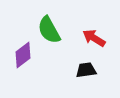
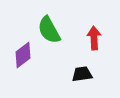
red arrow: rotated 55 degrees clockwise
black trapezoid: moved 4 px left, 4 px down
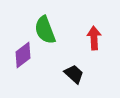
green semicircle: moved 4 px left; rotated 8 degrees clockwise
black trapezoid: moved 8 px left; rotated 50 degrees clockwise
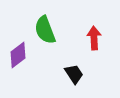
purple diamond: moved 5 px left
black trapezoid: rotated 15 degrees clockwise
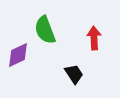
purple diamond: rotated 12 degrees clockwise
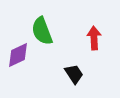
green semicircle: moved 3 px left, 1 px down
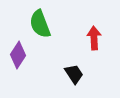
green semicircle: moved 2 px left, 7 px up
purple diamond: rotated 32 degrees counterclockwise
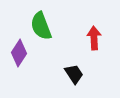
green semicircle: moved 1 px right, 2 px down
purple diamond: moved 1 px right, 2 px up
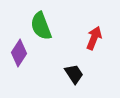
red arrow: rotated 25 degrees clockwise
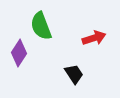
red arrow: rotated 50 degrees clockwise
